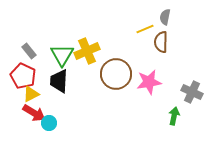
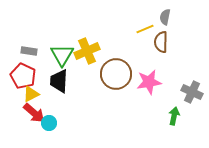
gray rectangle: rotated 42 degrees counterclockwise
red arrow: rotated 10 degrees clockwise
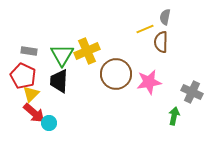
yellow triangle: rotated 18 degrees counterclockwise
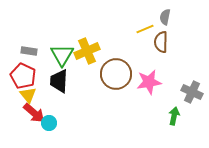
yellow triangle: moved 3 px left, 1 px down; rotated 24 degrees counterclockwise
